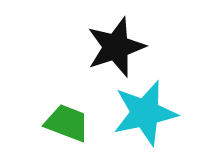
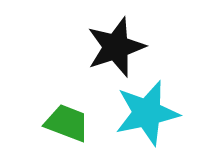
cyan star: moved 2 px right
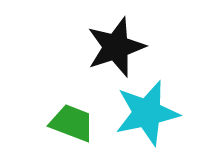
green trapezoid: moved 5 px right
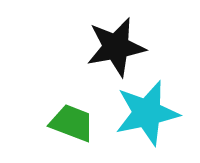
black star: rotated 8 degrees clockwise
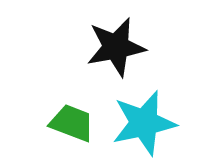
cyan star: moved 3 px left, 10 px down
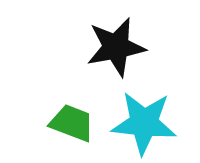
cyan star: rotated 18 degrees clockwise
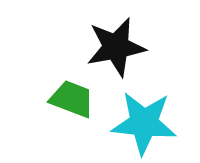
green trapezoid: moved 24 px up
